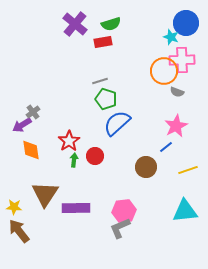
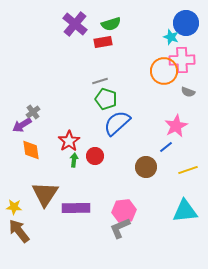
gray semicircle: moved 11 px right
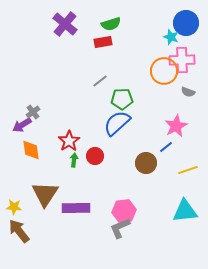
purple cross: moved 10 px left
gray line: rotated 21 degrees counterclockwise
green pentagon: moved 16 px right; rotated 20 degrees counterclockwise
brown circle: moved 4 px up
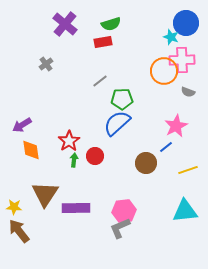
gray cross: moved 13 px right, 48 px up
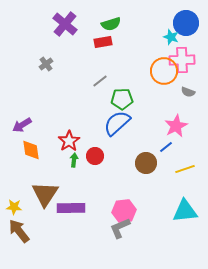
yellow line: moved 3 px left, 1 px up
purple rectangle: moved 5 px left
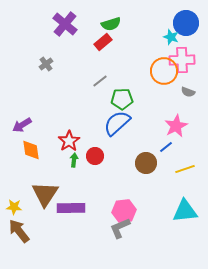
red rectangle: rotated 30 degrees counterclockwise
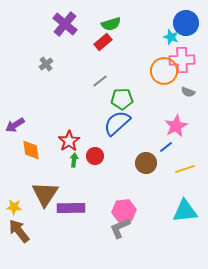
purple arrow: moved 7 px left
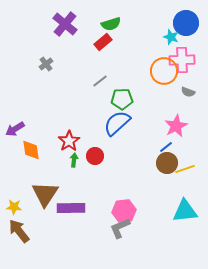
purple arrow: moved 4 px down
brown circle: moved 21 px right
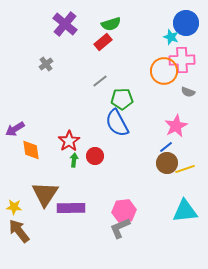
blue semicircle: rotated 76 degrees counterclockwise
